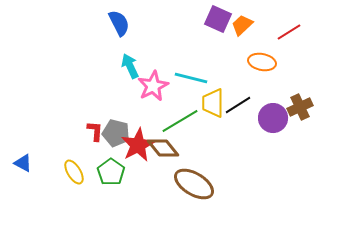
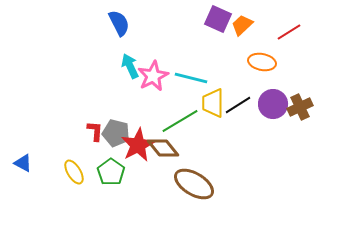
pink star: moved 10 px up
purple circle: moved 14 px up
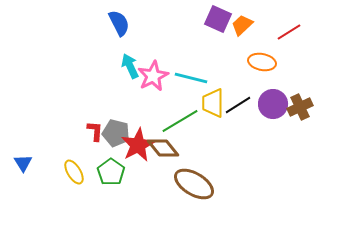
blue triangle: rotated 30 degrees clockwise
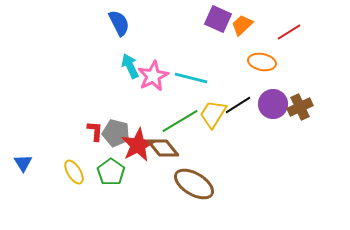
yellow trapezoid: moved 11 px down; rotated 32 degrees clockwise
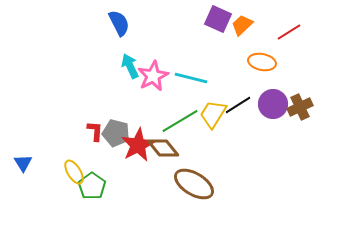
green pentagon: moved 19 px left, 14 px down
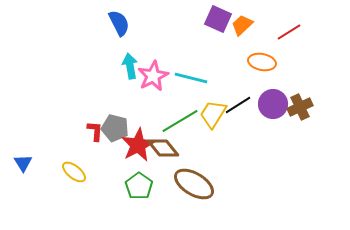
cyan arrow: rotated 15 degrees clockwise
gray pentagon: moved 1 px left, 5 px up
yellow ellipse: rotated 20 degrees counterclockwise
green pentagon: moved 47 px right
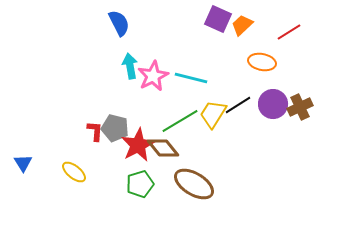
green pentagon: moved 1 px right, 2 px up; rotated 20 degrees clockwise
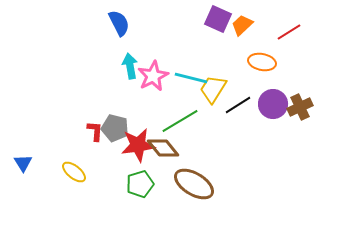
yellow trapezoid: moved 25 px up
red star: rotated 20 degrees clockwise
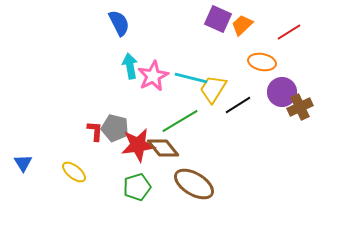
purple circle: moved 9 px right, 12 px up
green pentagon: moved 3 px left, 3 px down
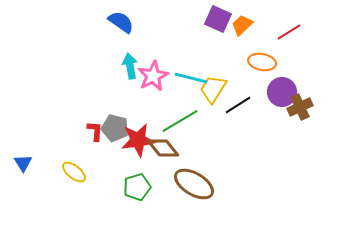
blue semicircle: moved 2 px right, 1 px up; rotated 28 degrees counterclockwise
red star: moved 5 px up
